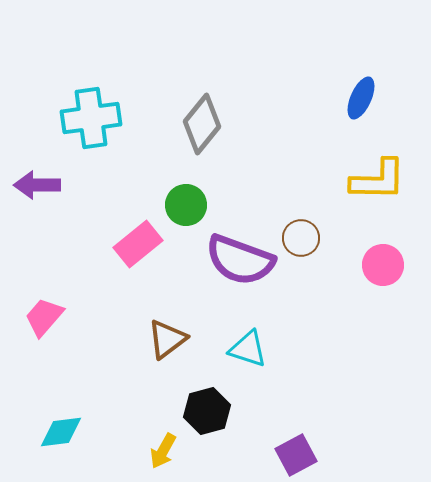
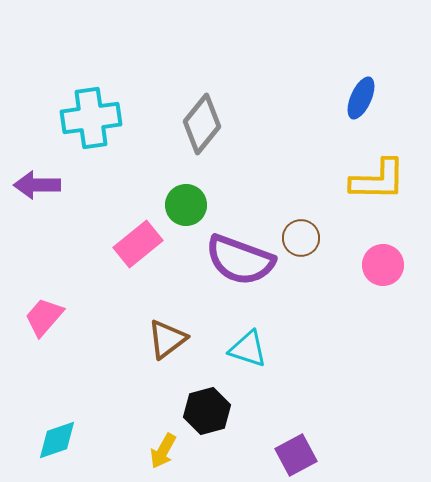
cyan diamond: moved 4 px left, 8 px down; rotated 12 degrees counterclockwise
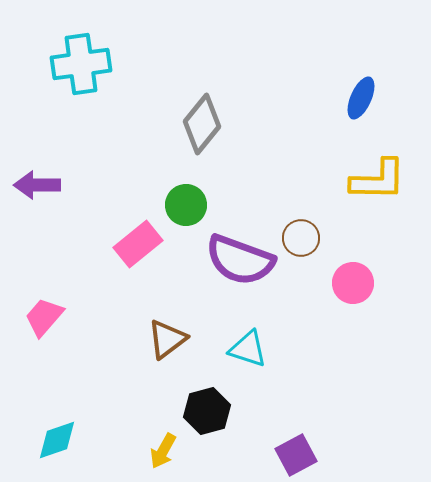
cyan cross: moved 10 px left, 54 px up
pink circle: moved 30 px left, 18 px down
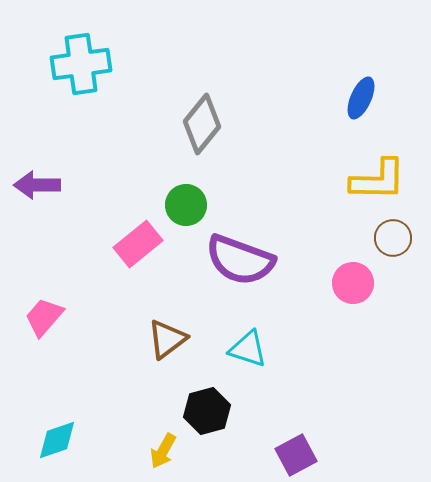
brown circle: moved 92 px right
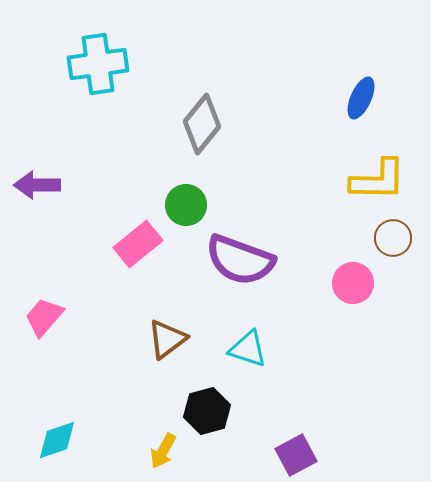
cyan cross: moved 17 px right
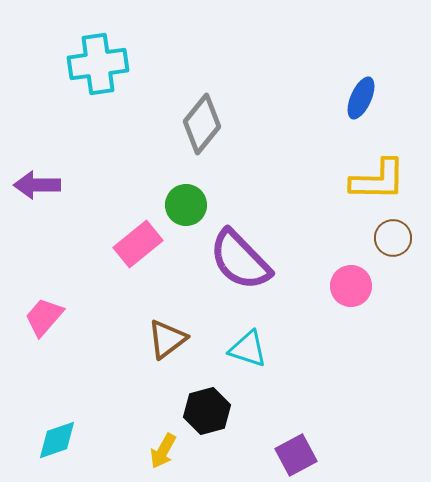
purple semicircle: rotated 26 degrees clockwise
pink circle: moved 2 px left, 3 px down
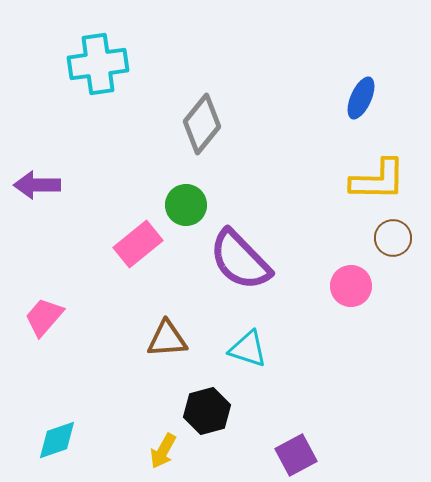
brown triangle: rotated 33 degrees clockwise
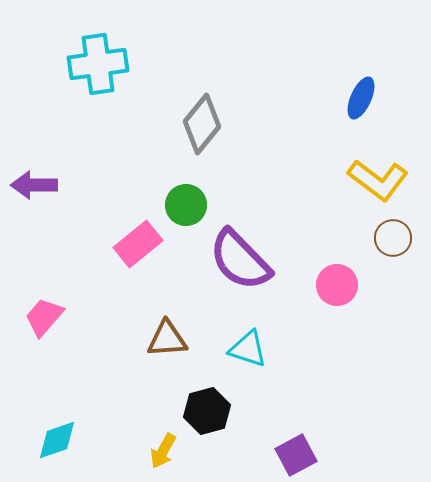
yellow L-shape: rotated 36 degrees clockwise
purple arrow: moved 3 px left
pink circle: moved 14 px left, 1 px up
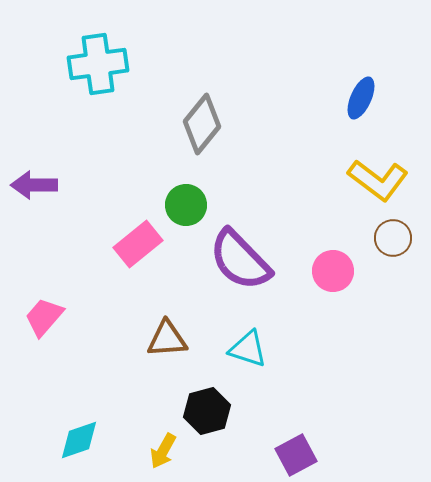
pink circle: moved 4 px left, 14 px up
cyan diamond: moved 22 px right
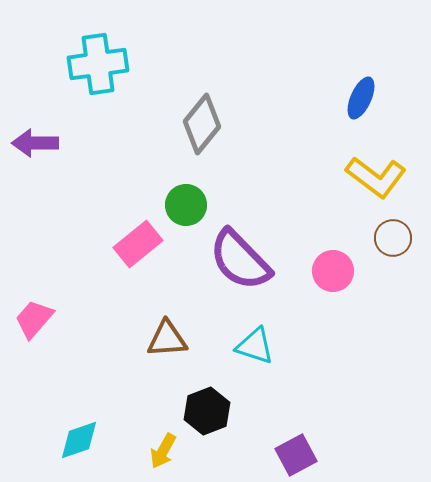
yellow L-shape: moved 2 px left, 3 px up
purple arrow: moved 1 px right, 42 px up
pink trapezoid: moved 10 px left, 2 px down
cyan triangle: moved 7 px right, 3 px up
black hexagon: rotated 6 degrees counterclockwise
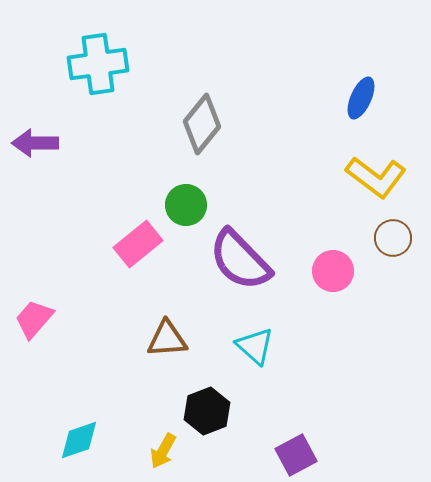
cyan triangle: rotated 24 degrees clockwise
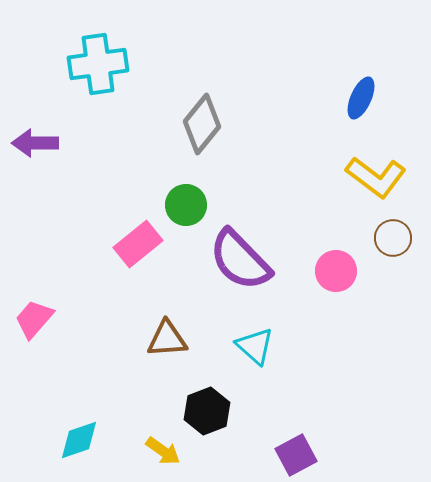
pink circle: moved 3 px right
yellow arrow: rotated 84 degrees counterclockwise
